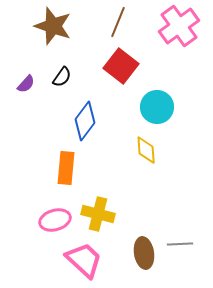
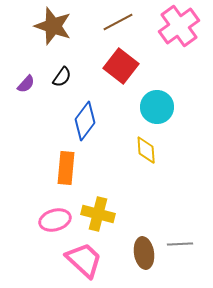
brown line: rotated 40 degrees clockwise
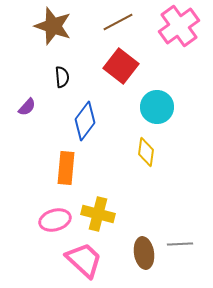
black semicircle: rotated 40 degrees counterclockwise
purple semicircle: moved 1 px right, 23 px down
yellow diamond: moved 2 px down; rotated 12 degrees clockwise
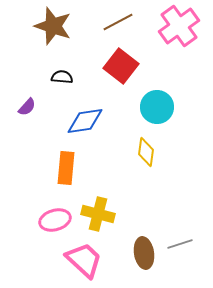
black semicircle: rotated 80 degrees counterclockwise
blue diamond: rotated 45 degrees clockwise
gray line: rotated 15 degrees counterclockwise
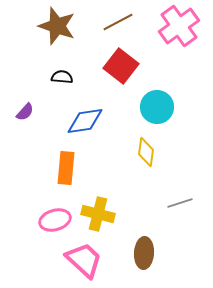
brown star: moved 4 px right
purple semicircle: moved 2 px left, 5 px down
gray line: moved 41 px up
brown ellipse: rotated 12 degrees clockwise
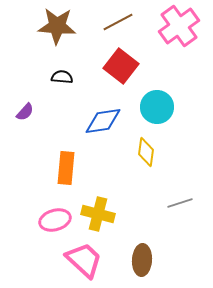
brown star: rotated 15 degrees counterclockwise
blue diamond: moved 18 px right
brown ellipse: moved 2 px left, 7 px down
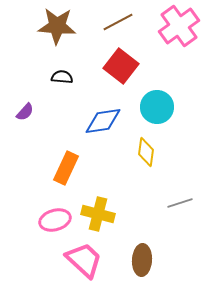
orange rectangle: rotated 20 degrees clockwise
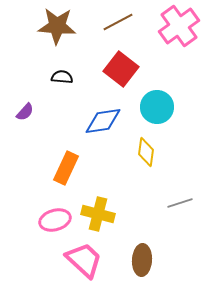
red square: moved 3 px down
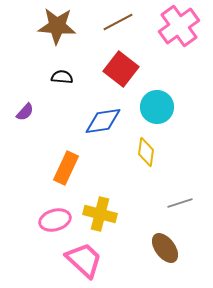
yellow cross: moved 2 px right
brown ellipse: moved 23 px right, 12 px up; rotated 40 degrees counterclockwise
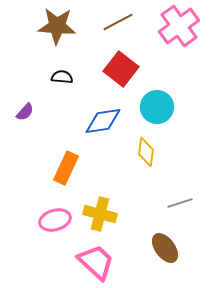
pink trapezoid: moved 12 px right, 2 px down
